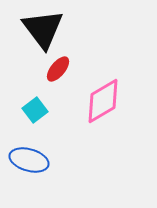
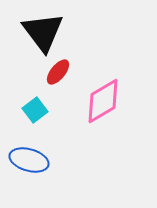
black triangle: moved 3 px down
red ellipse: moved 3 px down
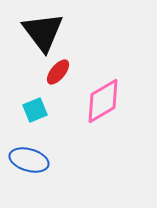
cyan square: rotated 15 degrees clockwise
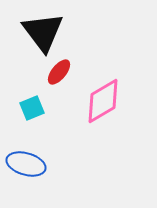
red ellipse: moved 1 px right
cyan square: moved 3 px left, 2 px up
blue ellipse: moved 3 px left, 4 px down
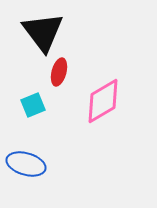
red ellipse: rotated 24 degrees counterclockwise
cyan square: moved 1 px right, 3 px up
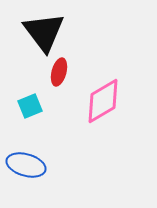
black triangle: moved 1 px right
cyan square: moved 3 px left, 1 px down
blue ellipse: moved 1 px down
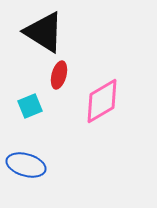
black triangle: rotated 21 degrees counterclockwise
red ellipse: moved 3 px down
pink diamond: moved 1 px left
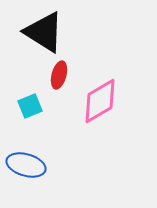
pink diamond: moved 2 px left
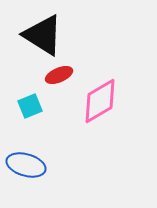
black triangle: moved 1 px left, 3 px down
red ellipse: rotated 52 degrees clockwise
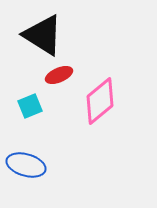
pink diamond: rotated 9 degrees counterclockwise
